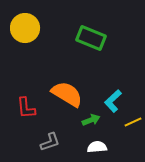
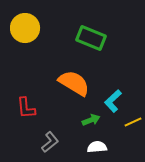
orange semicircle: moved 7 px right, 11 px up
gray L-shape: rotated 20 degrees counterclockwise
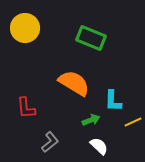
cyan L-shape: rotated 45 degrees counterclockwise
white semicircle: moved 2 px right, 1 px up; rotated 48 degrees clockwise
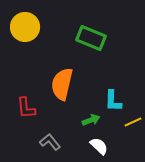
yellow circle: moved 1 px up
orange semicircle: moved 12 px left, 1 px down; rotated 108 degrees counterclockwise
gray L-shape: rotated 90 degrees counterclockwise
